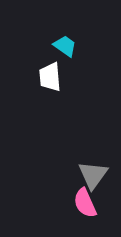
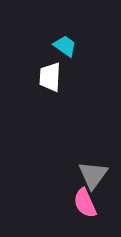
white trapezoid: rotated 8 degrees clockwise
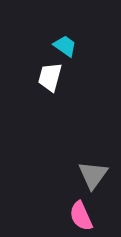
white trapezoid: rotated 12 degrees clockwise
pink semicircle: moved 4 px left, 13 px down
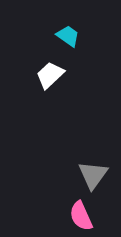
cyan trapezoid: moved 3 px right, 10 px up
white trapezoid: moved 2 px up; rotated 32 degrees clockwise
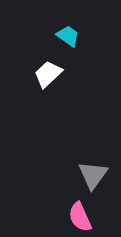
white trapezoid: moved 2 px left, 1 px up
pink semicircle: moved 1 px left, 1 px down
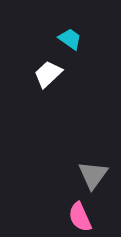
cyan trapezoid: moved 2 px right, 3 px down
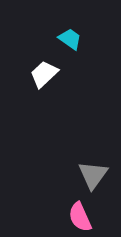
white trapezoid: moved 4 px left
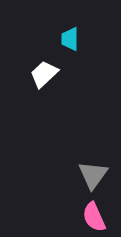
cyan trapezoid: rotated 125 degrees counterclockwise
pink semicircle: moved 14 px right
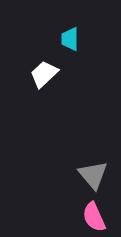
gray triangle: rotated 16 degrees counterclockwise
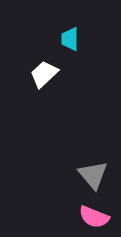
pink semicircle: rotated 44 degrees counterclockwise
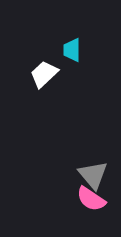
cyan trapezoid: moved 2 px right, 11 px down
pink semicircle: moved 3 px left, 18 px up; rotated 12 degrees clockwise
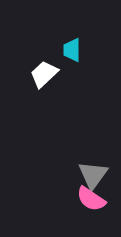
gray triangle: rotated 16 degrees clockwise
